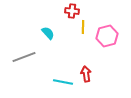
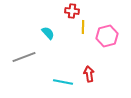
red arrow: moved 3 px right
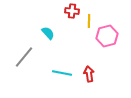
yellow line: moved 6 px right, 6 px up
gray line: rotated 30 degrees counterclockwise
cyan line: moved 1 px left, 9 px up
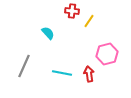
yellow line: rotated 32 degrees clockwise
pink hexagon: moved 18 px down
gray line: moved 9 px down; rotated 15 degrees counterclockwise
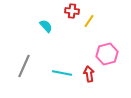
cyan semicircle: moved 2 px left, 7 px up
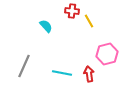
yellow line: rotated 64 degrees counterclockwise
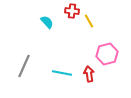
cyan semicircle: moved 1 px right, 4 px up
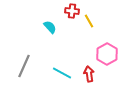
cyan semicircle: moved 3 px right, 5 px down
pink hexagon: rotated 15 degrees counterclockwise
cyan line: rotated 18 degrees clockwise
